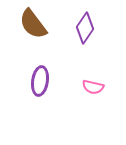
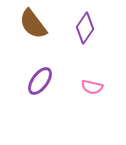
purple ellipse: rotated 28 degrees clockwise
pink semicircle: moved 1 px left
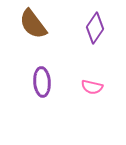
purple diamond: moved 10 px right
purple ellipse: moved 2 px right, 1 px down; rotated 40 degrees counterclockwise
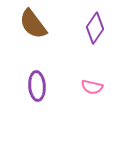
purple ellipse: moved 5 px left, 4 px down
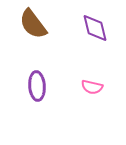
purple diamond: rotated 48 degrees counterclockwise
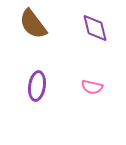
purple ellipse: rotated 12 degrees clockwise
